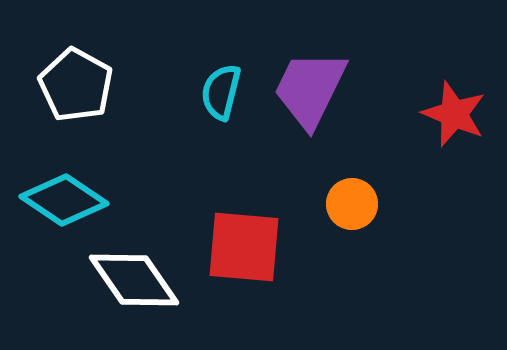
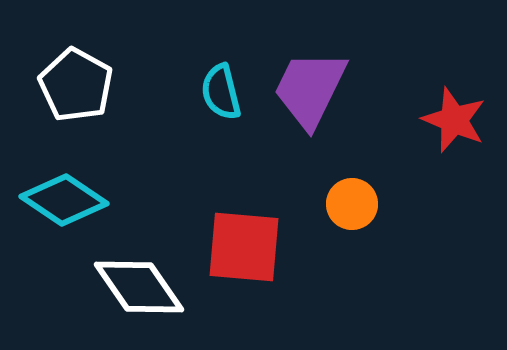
cyan semicircle: rotated 28 degrees counterclockwise
red star: moved 6 px down
white diamond: moved 5 px right, 7 px down
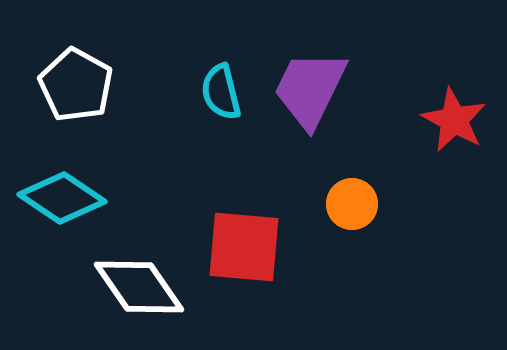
red star: rotated 6 degrees clockwise
cyan diamond: moved 2 px left, 2 px up
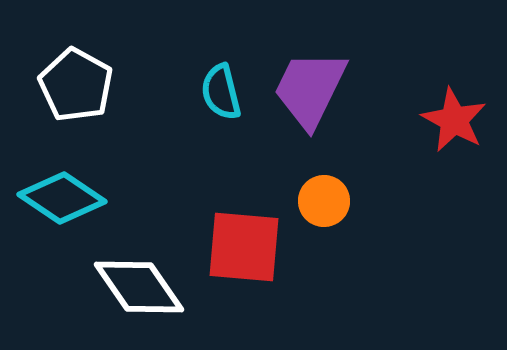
orange circle: moved 28 px left, 3 px up
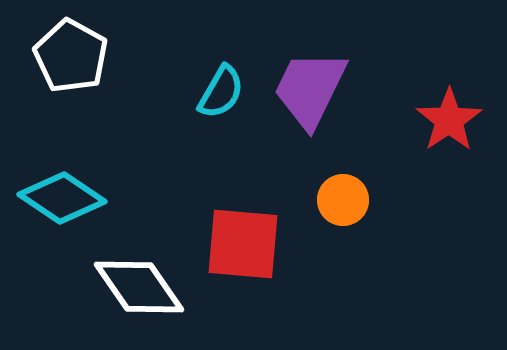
white pentagon: moved 5 px left, 29 px up
cyan semicircle: rotated 136 degrees counterclockwise
red star: moved 5 px left; rotated 10 degrees clockwise
orange circle: moved 19 px right, 1 px up
red square: moved 1 px left, 3 px up
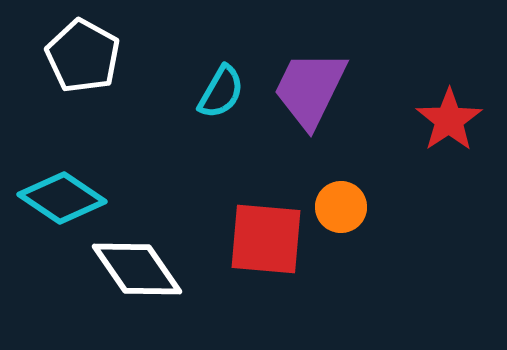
white pentagon: moved 12 px right
orange circle: moved 2 px left, 7 px down
red square: moved 23 px right, 5 px up
white diamond: moved 2 px left, 18 px up
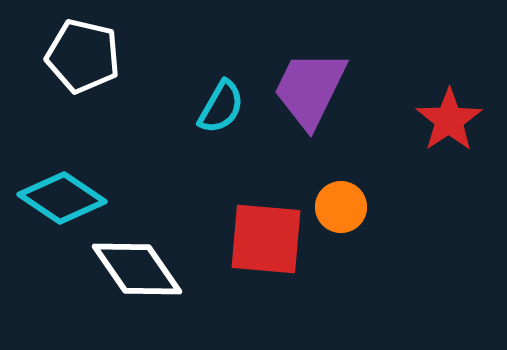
white pentagon: rotated 16 degrees counterclockwise
cyan semicircle: moved 15 px down
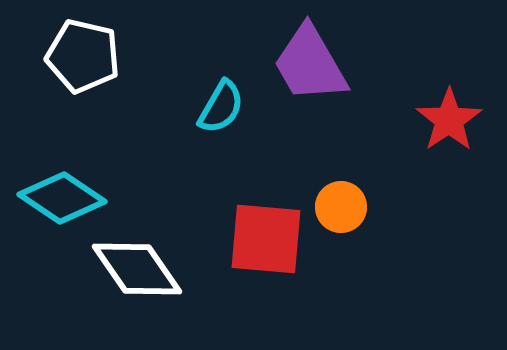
purple trapezoid: moved 25 px up; rotated 56 degrees counterclockwise
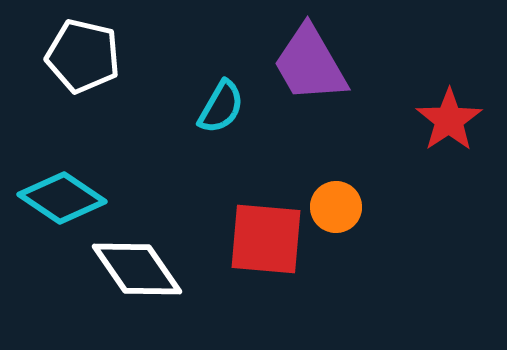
orange circle: moved 5 px left
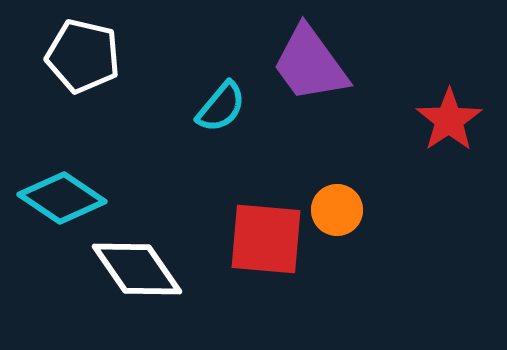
purple trapezoid: rotated 6 degrees counterclockwise
cyan semicircle: rotated 10 degrees clockwise
orange circle: moved 1 px right, 3 px down
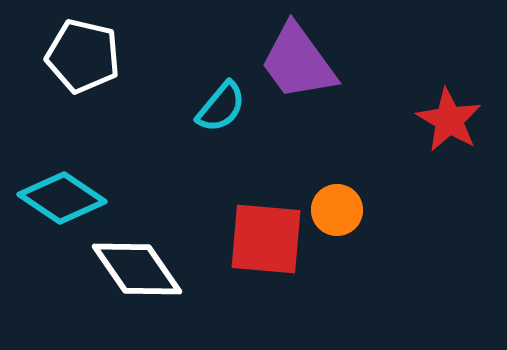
purple trapezoid: moved 12 px left, 2 px up
red star: rotated 8 degrees counterclockwise
